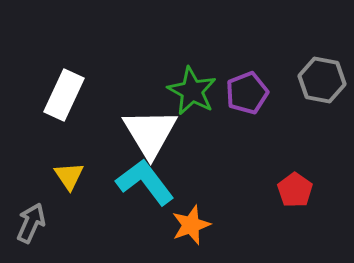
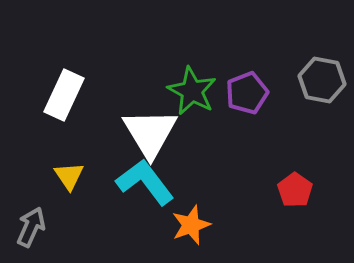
gray arrow: moved 4 px down
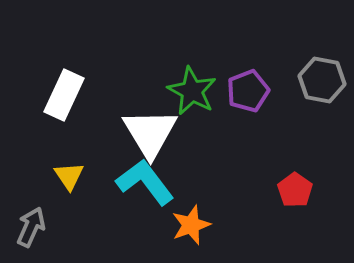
purple pentagon: moved 1 px right, 2 px up
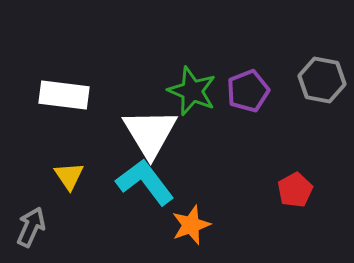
green star: rotated 6 degrees counterclockwise
white rectangle: rotated 72 degrees clockwise
red pentagon: rotated 8 degrees clockwise
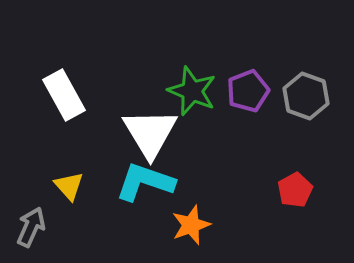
gray hexagon: moved 16 px left, 16 px down; rotated 9 degrees clockwise
white rectangle: rotated 54 degrees clockwise
yellow triangle: moved 10 px down; rotated 8 degrees counterclockwise
cyan L-shape: rotated 34 degrees counterclockwise
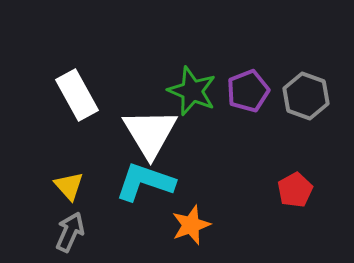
white rectangle: moved 13 px right
gray arrow: moved 39 px right, 5 px down
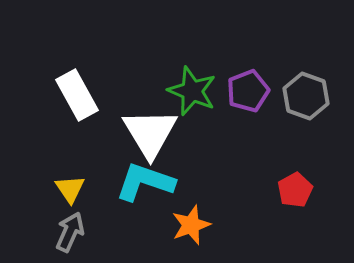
yellow triangle: moved 1 px right, 3 px down; rotated 8 degrees clockwise
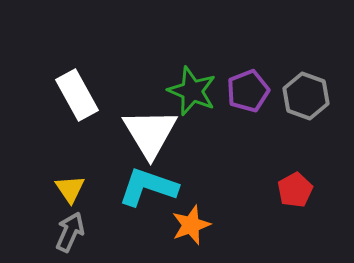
cyan L-shape: moved 3 px right, 5 px down
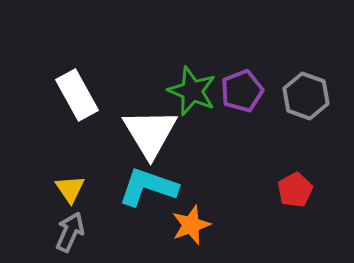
purple pentagon: moved 6 px left
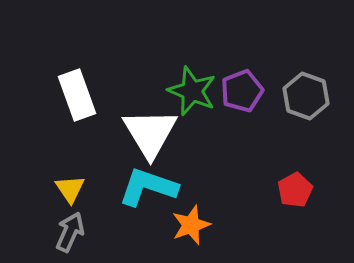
white rectangle: rotated 9 degrees clockwise
